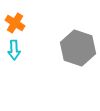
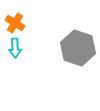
cyan arrow: moved 1 px right, 2 px up
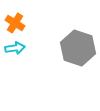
cyan arrow: rotated 96 degrees counterclockwise
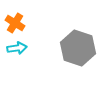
cyan arrow: moved 2 px right
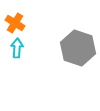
cyan arrow: rotated 78 degrees counterclockwise
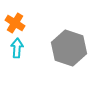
gray hexagon: moved 9 px left
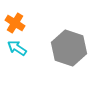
cyan arrow: rotated 60 degrees counterclockwise
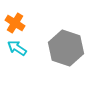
gray hexagon: moved 3 px left
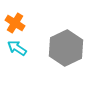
gray hexagon: rotated 16 degrees clockwise
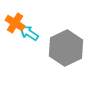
cyan arrow: moved 12 px right, 15 px up
